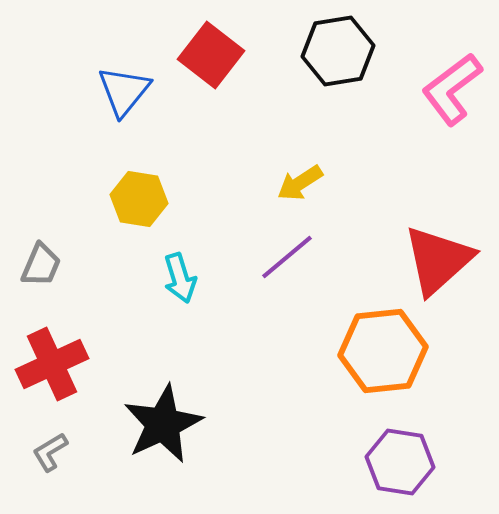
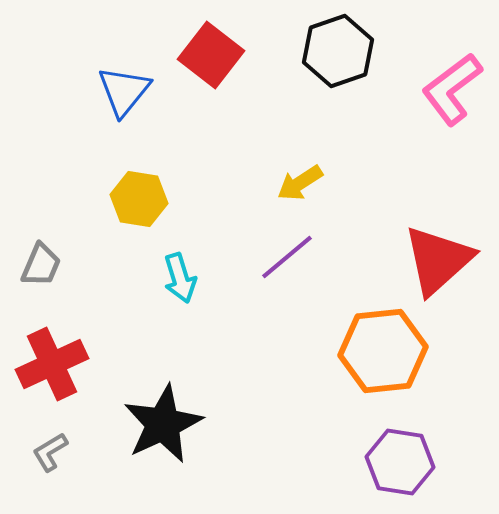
black hexagon: rotated 10 degrees counterclockwise
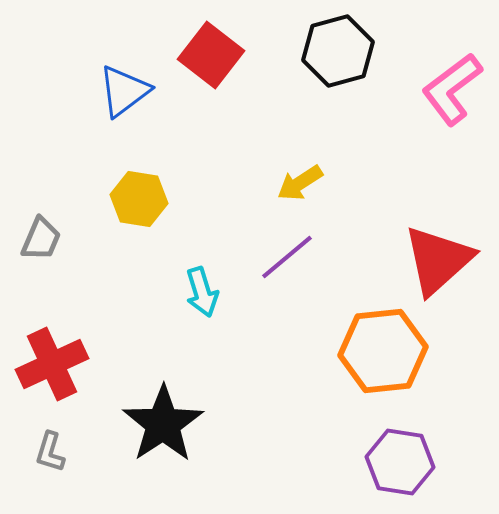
black hexagon: rotated 4 degrees clockwise
blue triangle: rotated 14 degrees clockwise
gray trapezoid: moved 26 px up
cyan arrow: moved 22 px right, 14 px down
black star: rotated 8 degrees counterclockwise
gray L-shape: rotated 42 degrees counterclockwise
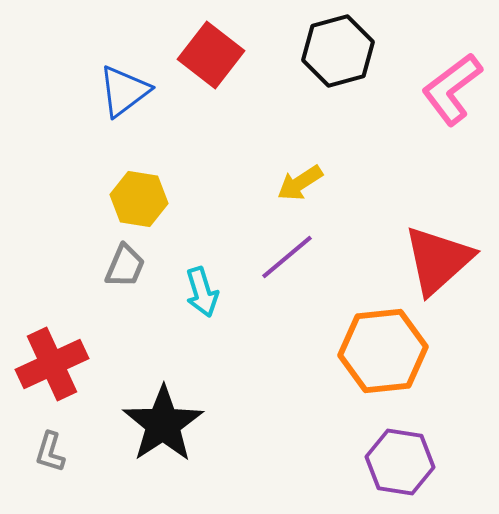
gray trapezoid: moved 84 px right, 27 px down
